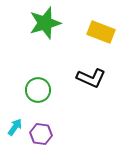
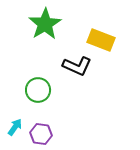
green star: moved 1 px down; rotated 16 degrees counterclockwise
yellow rectangle: moved 8 px down
black L-shape: moved 14 px left, 12 px up
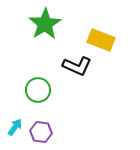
purple hexagon: moved 2 px up
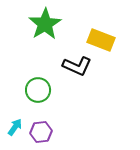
purple hexagon: rotated 15 degrees counterclockwise
